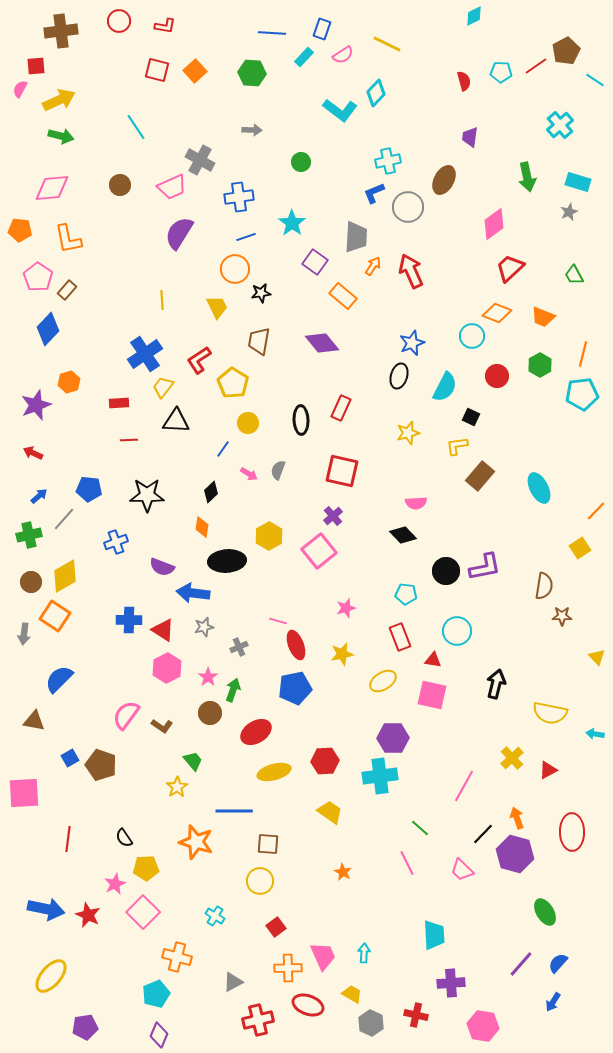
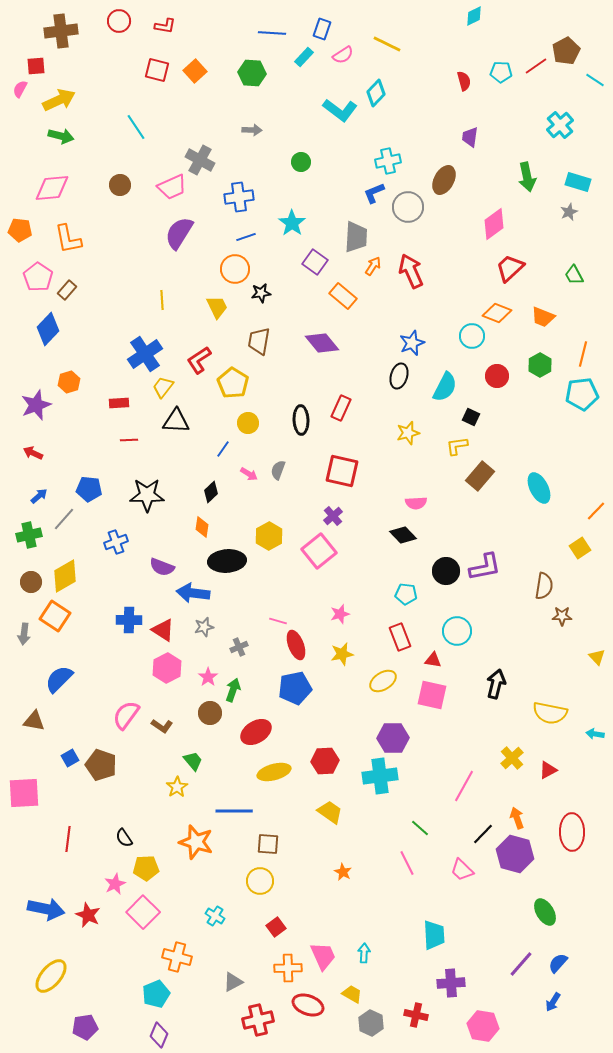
pink star at (346, 608): moved 6 px left, 6 px down
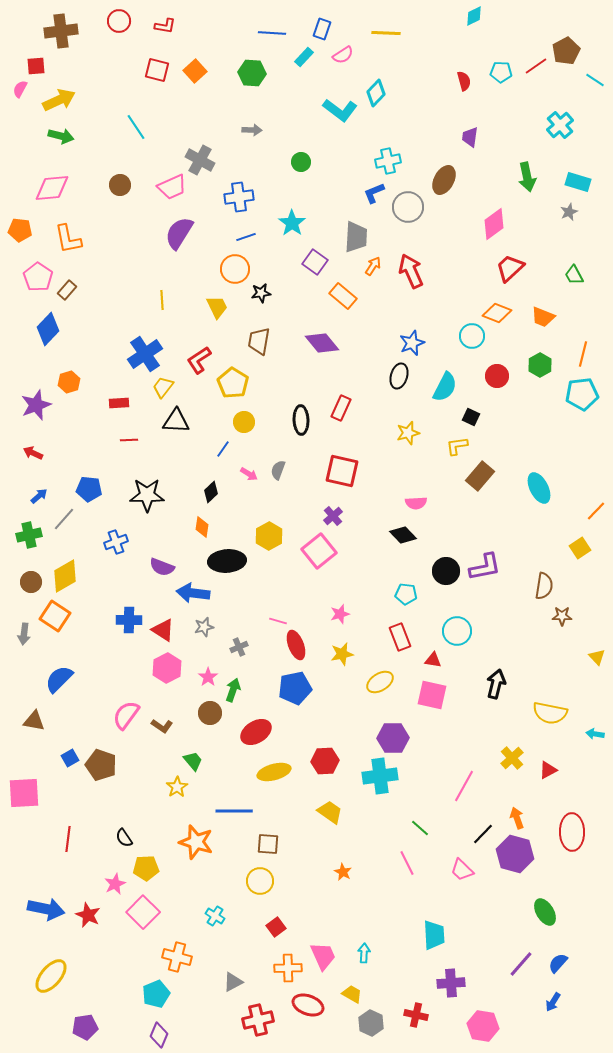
yellow line at (387, 44): moved 1 px left, 11 px up; rotated 24 degrees counterclockwise
yellow circle at (248, 423): moved 4 px left, 1 px up
yellow ellipse at (383, 681): moved 3 px left, 1 px down
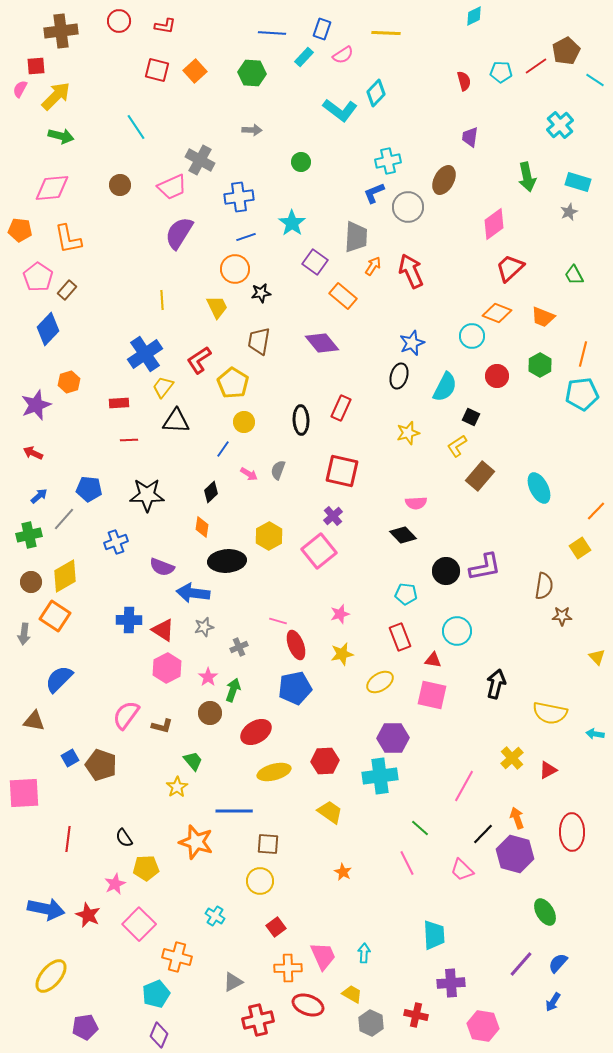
yellow arrow at (59, 100): moved 3 px left, 4 px up; rotated 20 degrees counterclockwise
yellow L-shape at (457, 446): rotated 25 degrees counterclockwise
brown L-shape at (162, 726): rotated 20 degrees counterclockwise
pink square at (143, 912): moved 4 px left, 12 px down
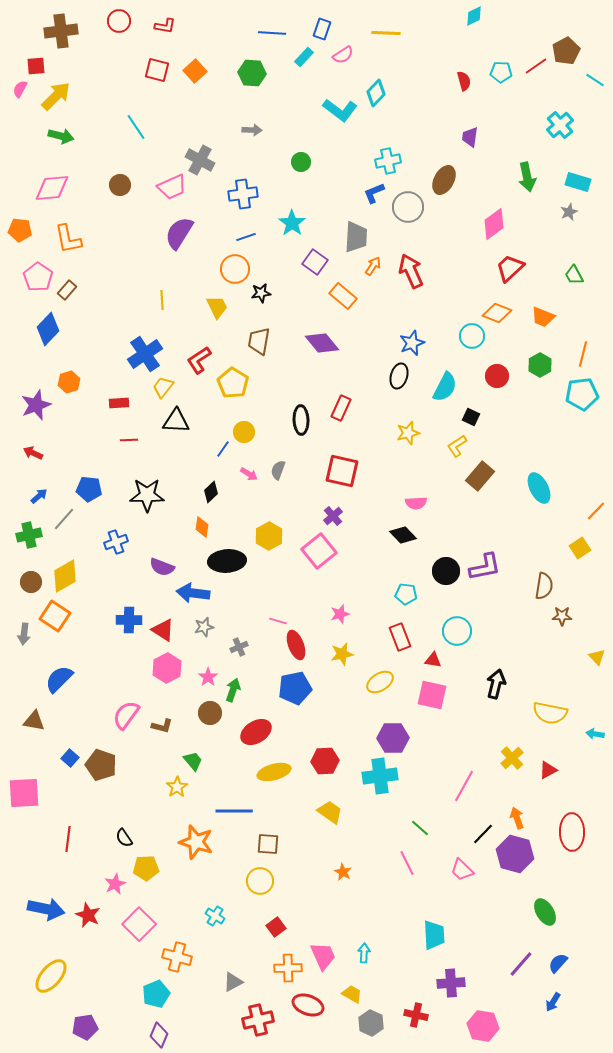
blue cross at (239, 197): moved 4 px right, 3 px up
yellow circle at (244, 422): moved 10 px down
blue square at (70, 758): rotated 18 degrees counterclockwise
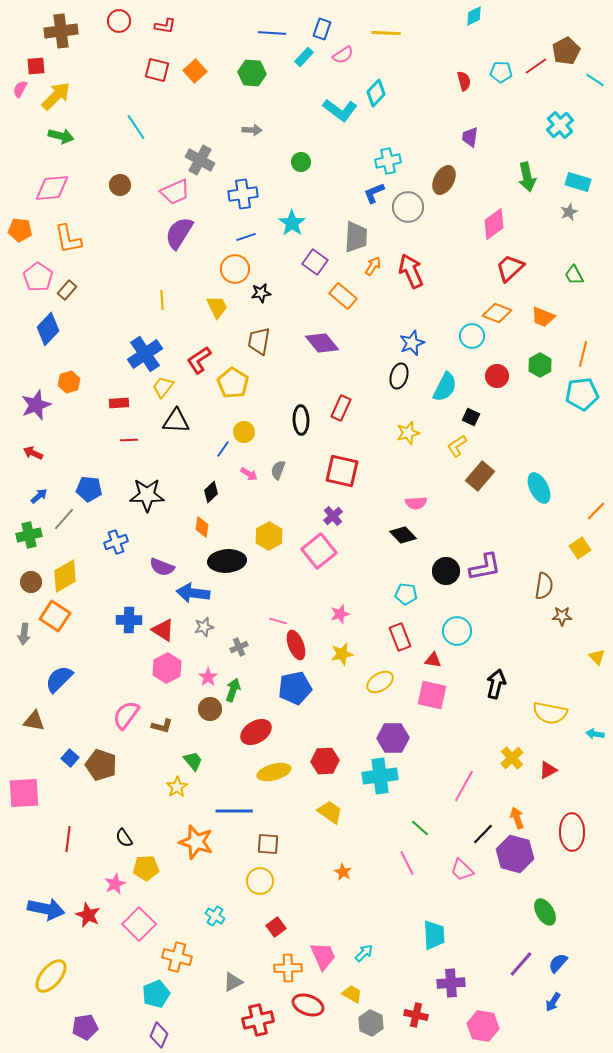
pink trapezoid at (172, 187): moved 3 px right, 5 px down
brown circle at (210, 713): moved 4 px up
cyan arrow at (364, 953): rotated 42 degrees clockwise
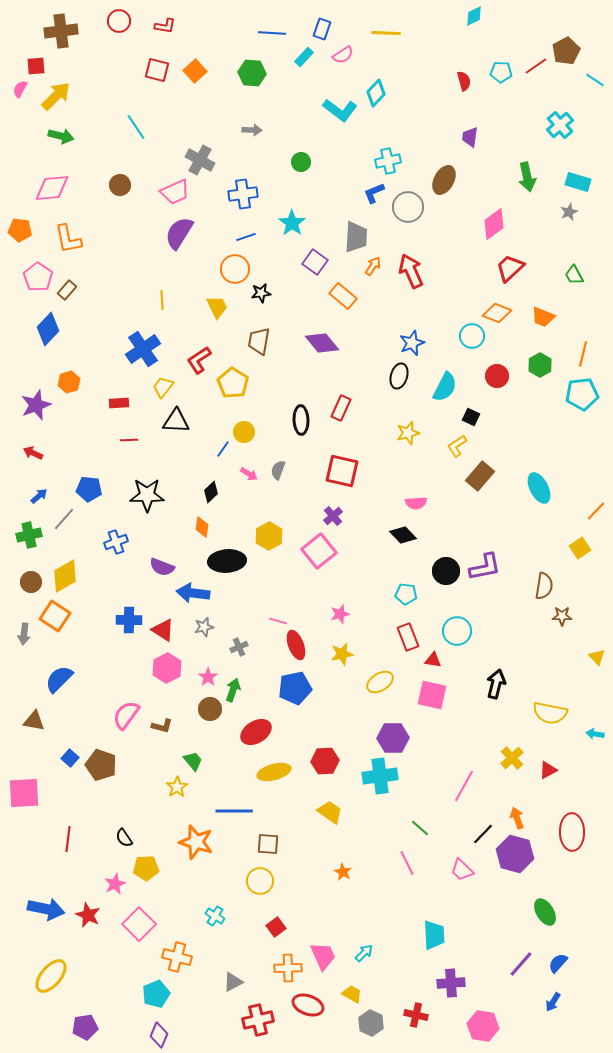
blue cross at (145, 354): moved 2 px left, 5 px up
red rectangle at (400, 637): moved 8 px right
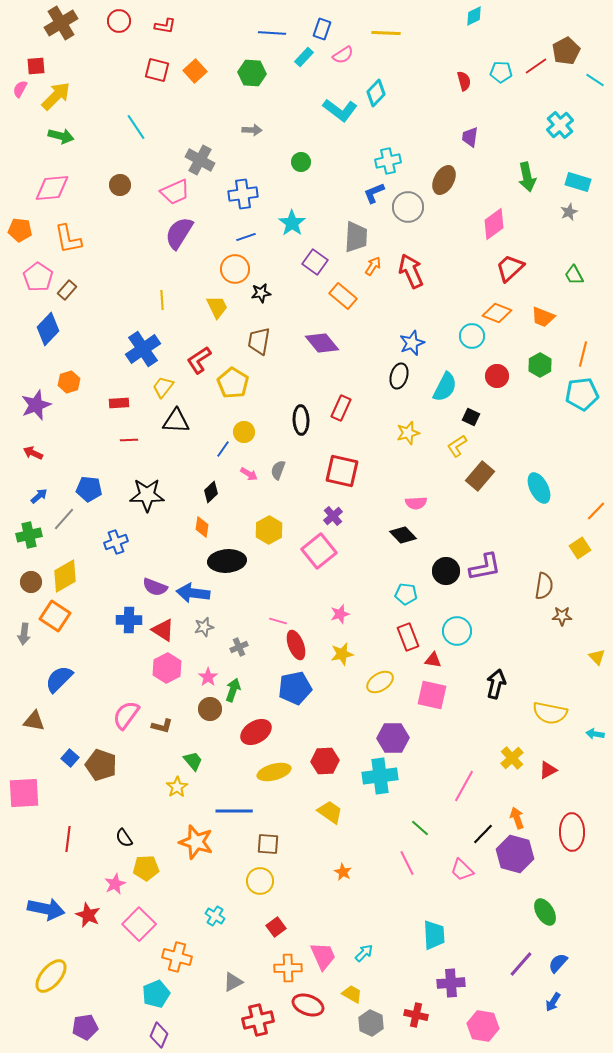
brown cross at (61, 31): moved 8 px up; rotated 24 degrees counterclockwise
yellow hexagon at (269, 536): moved 6 px up
purple semicircle at (162, 567): moved 7 px left, 20 px down
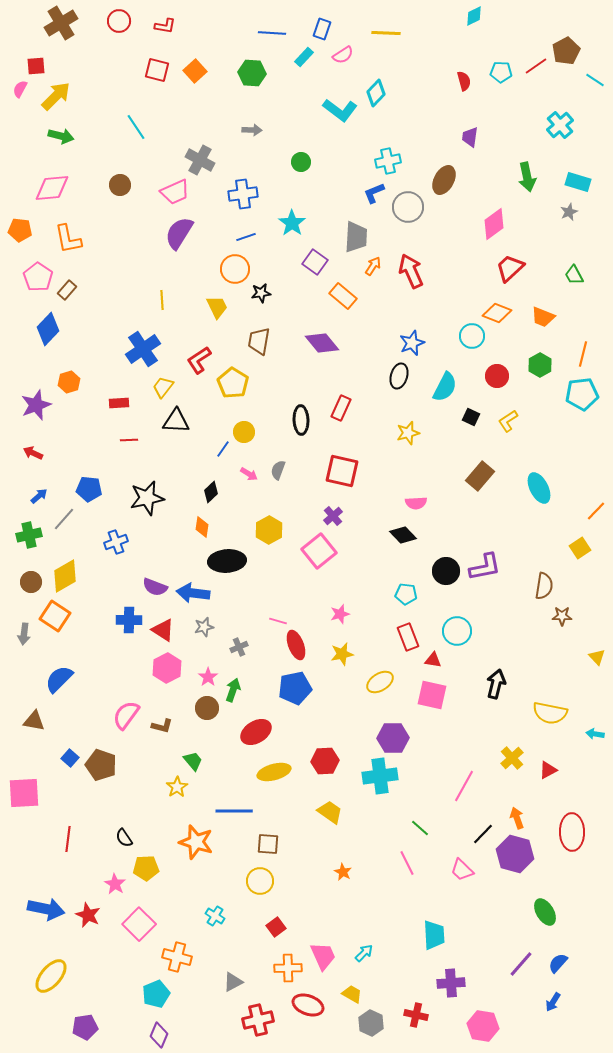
yellow L-shape at (457, 446): moved 51 px right, 25 px up
black star at (147, 495): moved 3 px down; rotated 12 degrees counterclockwise
brown circle at (210, 709): moved 3 px left, 1 px up
pink star at (115, 884): rotated 15 degrees counterclockwise
